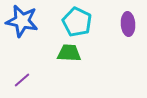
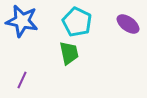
purple ellipse: rotated 50 degrees counterclockwise
green trapezoid: rotated 75 degrees clockwise
purple line: rotated 24 degrees counterclockwise
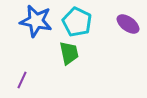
blue star: moved 14 px right
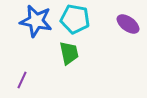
cyan pentagon: moved 2 px left, 3 px up; rotated 16 degrees counterclockwise
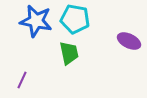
purple ellipse: moved 1 px right, 17 px down; rotated 10 degrees counterclockwise
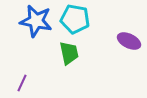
purple line: moved 3 px down
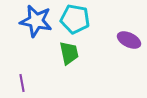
purple ellipse: moved 1 px up
purple line: rotated 36 degrees counterclockwise
